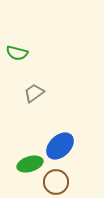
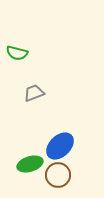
gray trapezoid: rotated 15 degrees clockwise
brown circle: moved 2 px right, 7 px up
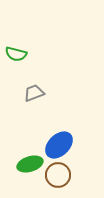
green semicircle: moved 1 px left, 1 px down
blue ellipse: moved 1 px left, 1 px up
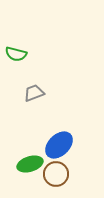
brown circle: moved 2 px left, 1 px up
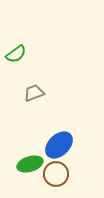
green semicircle: rotated 50 degrees counterclockwise
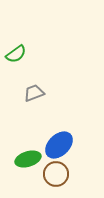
green ellipse: moved 2 px left, 5 px up
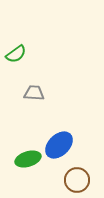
gray trapezoid: rotated 25 degrees clockwise
brown circle: moved 21 px right, 6 px down
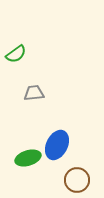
gray trapezoid: rotated 10 degrees counterclockwise
blue ellipse: moved 2 px left; rotated 20 degrees counterclockwise
green ellipse: moved 1 px up
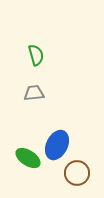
green semicircle: moved 20 px right, 1 px down; rotated 70 degrees counterclockwise
green ellipse: rotated 50 degrees clockwise
brown circle: moved 7 px up
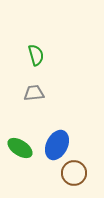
green ellipse: moved 8 px left, 10 px up
brown circle: moved 3 px left
